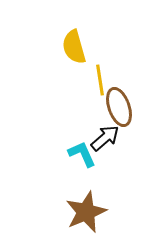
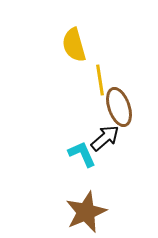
yellow semicircle: moved 2 px up
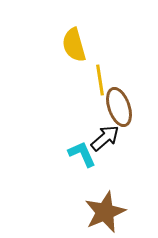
brown star: moved 19 px right
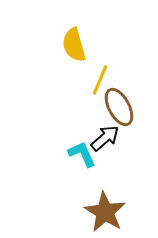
yellow line: rotated 32 degrees clockwise
brown ellipse: rotated 9 degrees counterclockwise
brown star: rotated 18 degrees counterclockwise
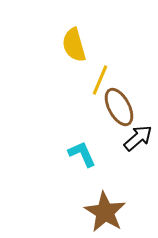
black arrow: moved 33 px right
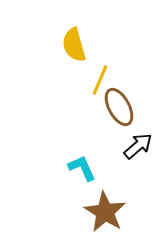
black arrow: moved 8 px down
cyan L-shape: moved 14 px down
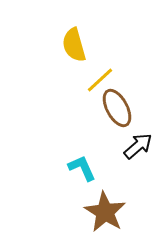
yellow line: rotated 24 degrees clockwise
brown ellipse: moved 2 px left, 1 px down
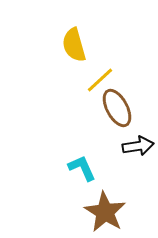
black arrow: rotated 32 degrees clockwise
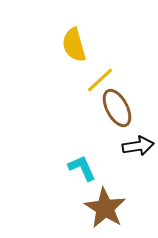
brown star: moved 4 px up
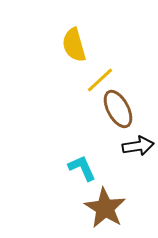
brown ellipse: moved 1 px right, 1 px down
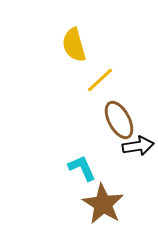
brown ellipse: moved 1 px right, 11 px down
brown star: moved 2 px left, 4 px up
